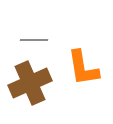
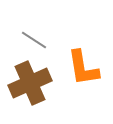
gray line: rotated 32 degrees clockwise
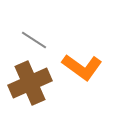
orange L-shape: moved 1 px left, 1 px up; rotated 45 degrees counterclockwise
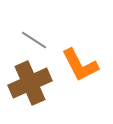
orange L-shape: moved 2 px left, 2 px up; rotated 27 degrees clockwise
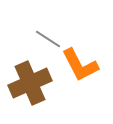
gray line: moved 14 px right, 1 px up
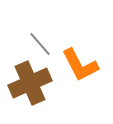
gray line: moved 8 px left, 5 px down; rotated 16 degrees clockwise
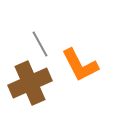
gray line: rotated 12 degrees clockwise
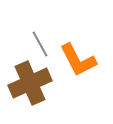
orange L-shape: moved 2 px left, 5 px up
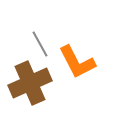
orange L-shape: moved 1 px left, 2 px down
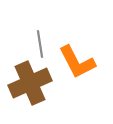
gray line: rotated 20 degrees clockwise
